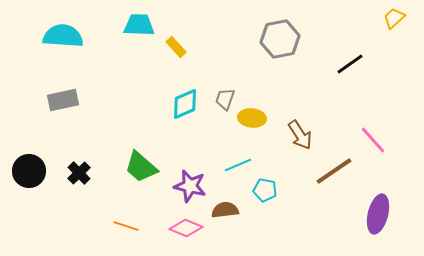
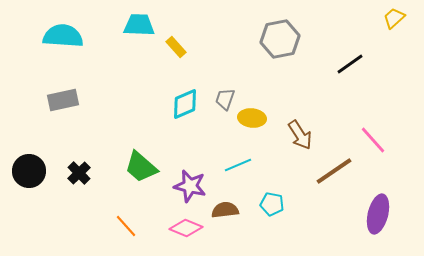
cyan pentagon: moved 7 px right, 14 px down
orange line: rotated 30 degrees clockwise
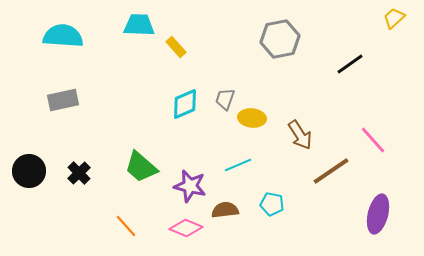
brown line: moved 3 px left
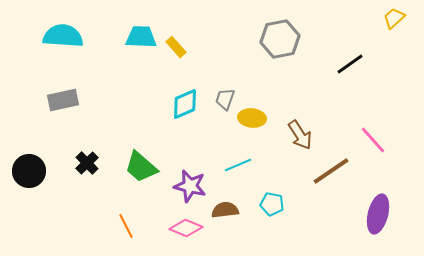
cyan trapezoid: moved 2 px right, 12 px down
black cross: moved 8 px right, 10 px up
orange line: rotated 15 degrees clockwise
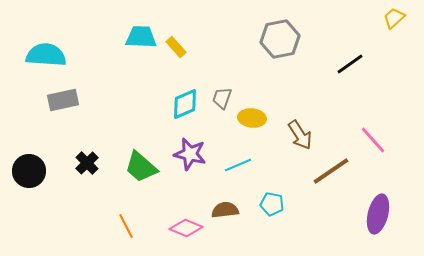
cyan semicircle: moved 17 px left, 19 px down
gray trapezoid: moved 3 px left, 1 px up
purple star: moved 32 px up
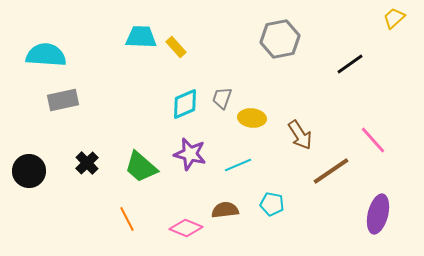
orange line: moved 1 px right, 7 px up
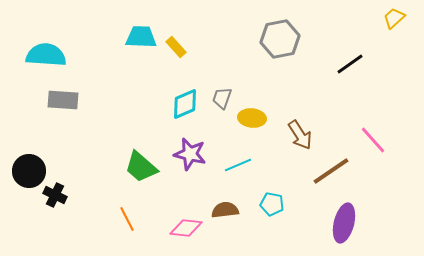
gray rectangle: rotated 16 degrees clockwise
black cross: moved 32 px left, 32 px down; rotated 20 degrees counterclockwise
purple ellipse: moved 34 px left, 9 px down
pink diamond: rotated 16 degrees counterclockwise
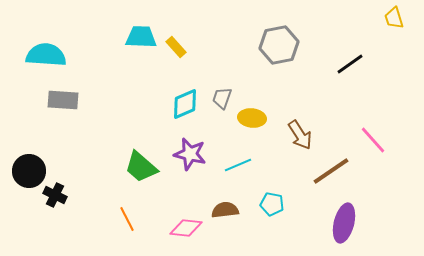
yellow trapezoid: rotated 65 degrees counterclockwise
gray hexagon: moved 1 px left, 6 px down
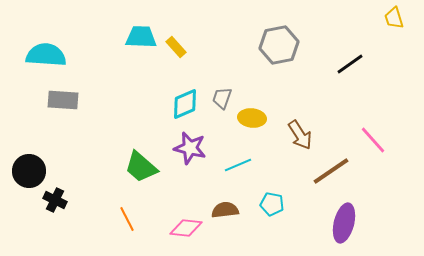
purple star: moved 6 px up
black cross: moved 5 px down
